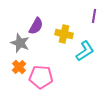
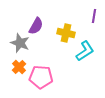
yellow cross: moved 2 px right, 1 px up
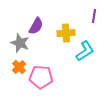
yellow cross: rotated 18 degrees counterclockwise
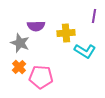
purple semicircle: rotated 60 degrees clockwise
cyan L-shape: rotated 65 degrees clockwise
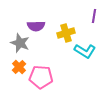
yellow cross: rotated 12 degrees counterclockwise
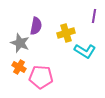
purple semicircle: rotated 78 degrees counterclockwise
orange cross: rotated 16 degrees counterclockwise
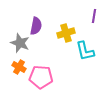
cyan L-shape: rotated 45 degrees clockwise
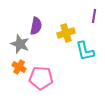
gray star: moved 1 px down
pink pentagon: moved 1 px down
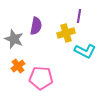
purple line: moved 15 px left
gray star: moved 6 px left, 5 px up
cyan L-shape: rotated 50 degrees counterclockwise
orange cross: moved 1 px left, 1 px up; rotated 24 degrees clockwise
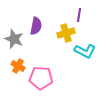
purple line: moved 1 px up
orange cross: rotated 24 degrees counterclockwise
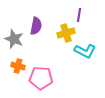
orange cross: rotated 16 degrees counterclockwise
